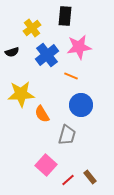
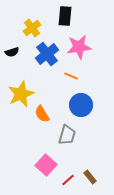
blue cross: moved 1 px up
yellow star: rotated 20 degrees counterclockwise
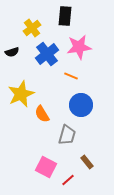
pink square: moved 2 px down; rotated 15 degrees counterclockwise
brown rectangle: moved 3 px left, 15 px up
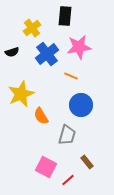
orange semicircle: moved 1 px left, 2 px down
